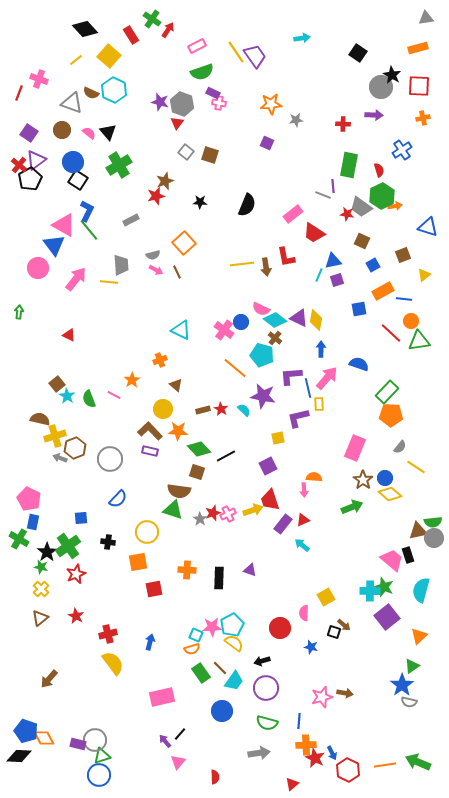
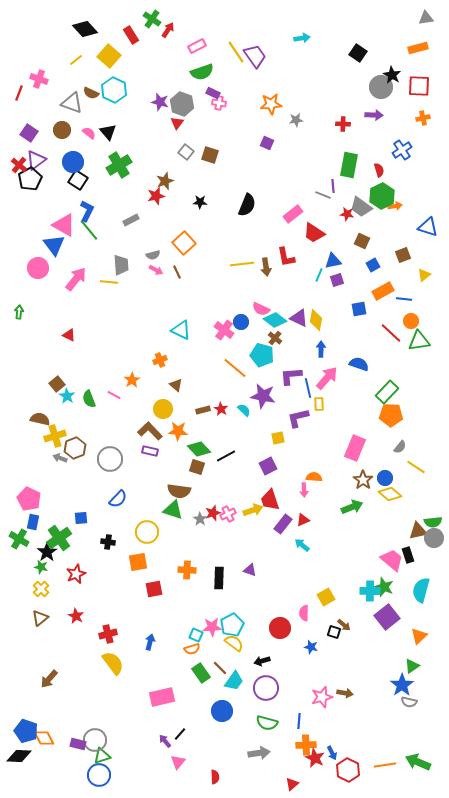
brown square at (197, 472): moved 5 px up
green cross at (68, 546): moved 9 px left, 8 px up
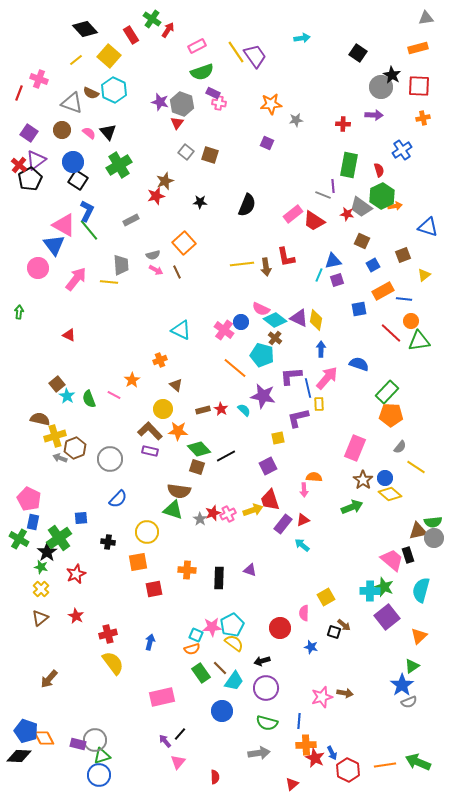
red trapezoid at (314, 233): moved 12 px up
gray semicircle at (409, 702): rotated 35 degrees counterclockwise
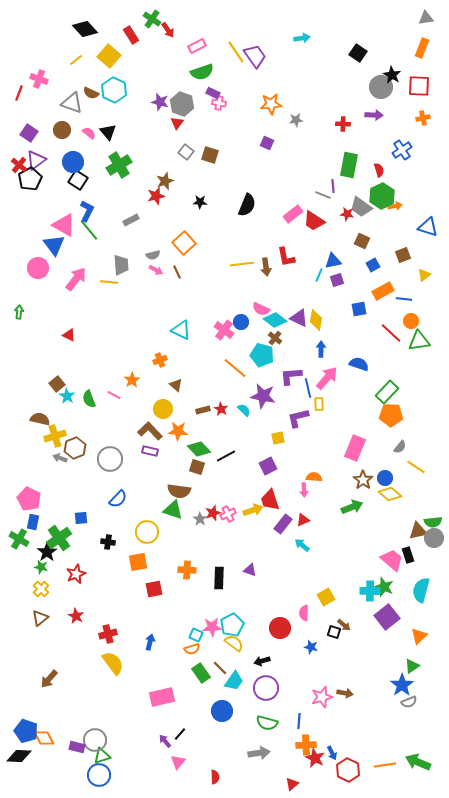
red arrow at (168, 30): rotated 112 degrees clockwise
orange rectangle at (418, 48): moved 4 px right; rotated 54 degrees counterclockwise
purple rectangle at (78, 744): moved 1 px left, 3 px down
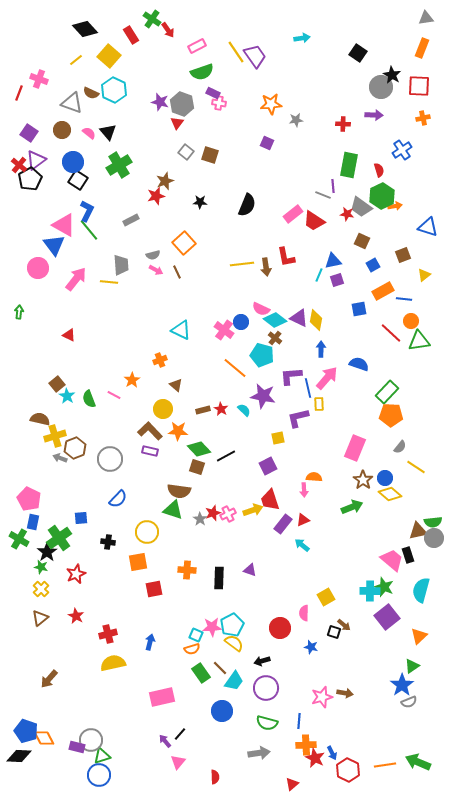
yellow semicircle at (113, 663): rotated 65 degrees counterclockwise
gray circle at (95, 740): moved 4 px left
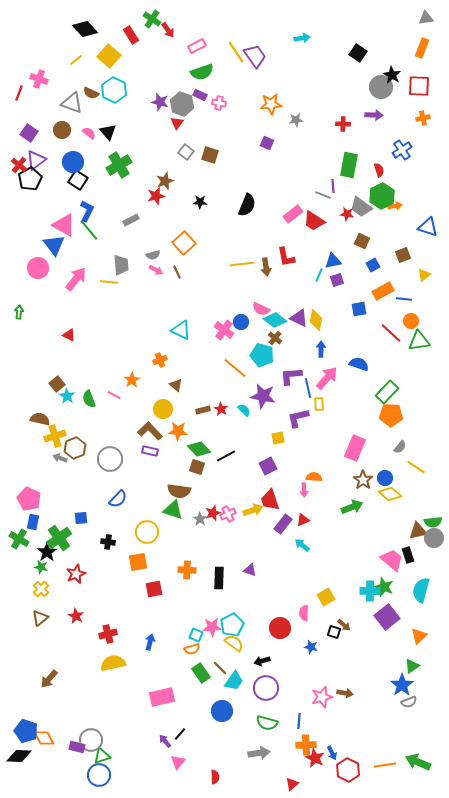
purple rectangle at (213, 93): moved 13 px left, 2 px down
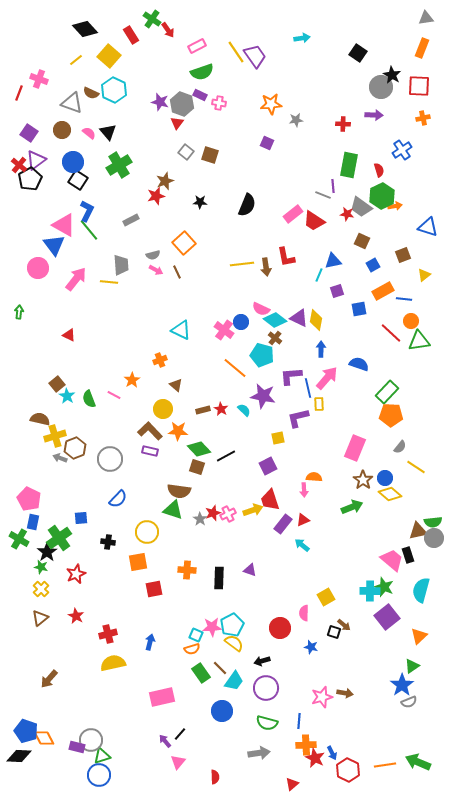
purple square at (337, 280): moved 11 px down
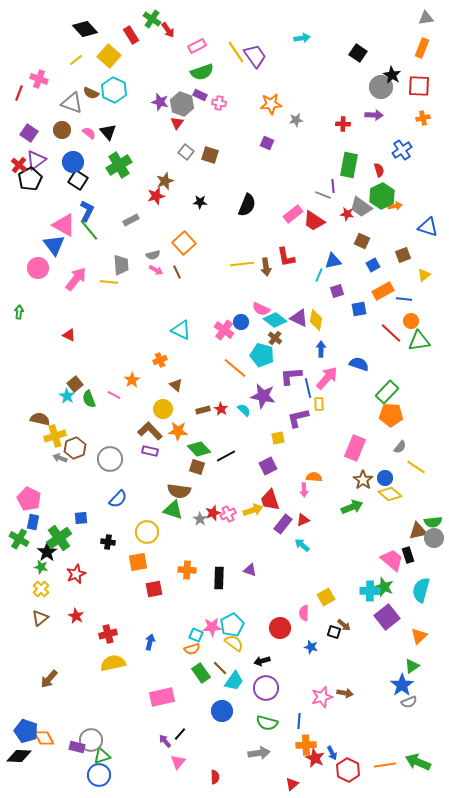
brown square at (57, 384): moved 18 px right
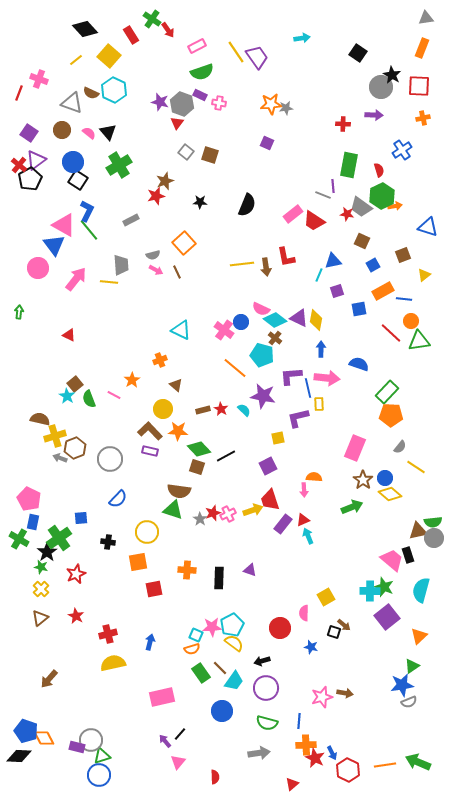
purple trapezoid at (255, 56): moved 2 px right, 1 px down
gray star at (296, 120): moved 10 px left, 12 px up
pink arrow at (327, 378): rotated 55 degrees clockwise
cyan arrow at (302, 545): moved 6 px right, 9 px up; rotated 28 degrees clockwise
blue star at (402, 685): rotated 25 degrees clockwise
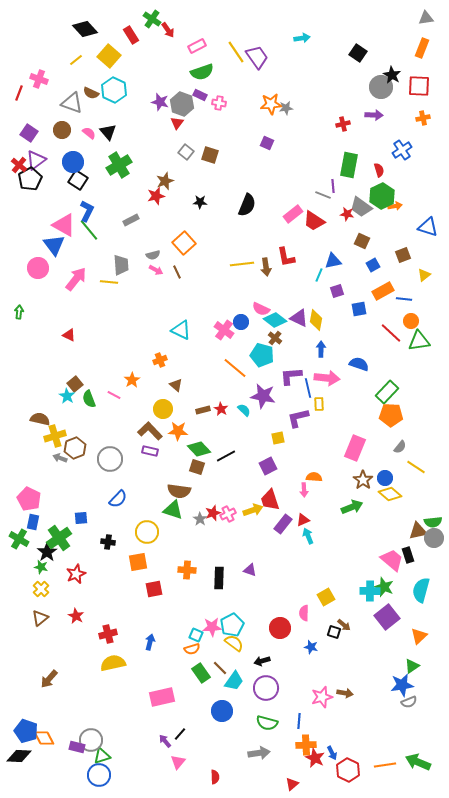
red cross at (343, 124): rotated 16 degrees counterclockwise
